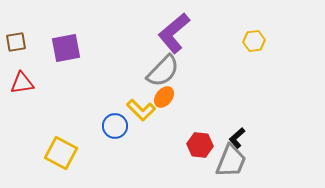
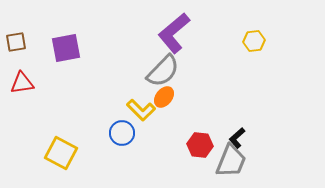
blue circle: moved 7 px right, 7 px down
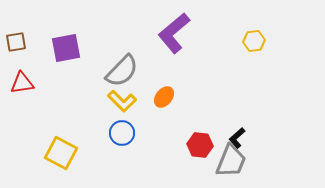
gray semicircle: moved 41 px left
yellow L-shape: moved 19 px left, 9 px up
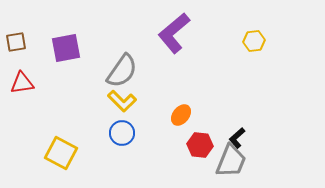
gray semicircle: rotated 9 degrees counterclockwise
orange ellipse: moved 17 px right, 18 px down
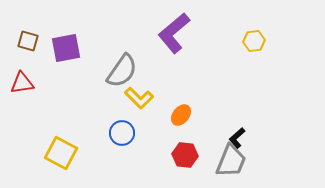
brown square: moved 12 px right, 1 px up; rotated 25 degrees clockwise
yellow L-shape: moved 17 px right, 3 px up
red hexagon: moved 15 px left, 10 px down
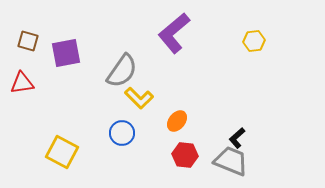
purple square: moved 5 px down
orange ellipse: moved 4 px left, 6 px down
yellow square: moved 1 px right, 1 px up
gray trapezoid: rotated 90 degrees counterclockwise
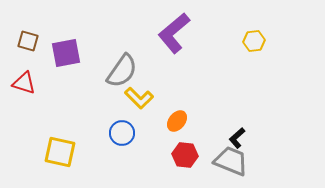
red triangle: moved 2 px right; rotated 25 degrees clockwise
yellow square: moved 2 px left; rotated 16 degrees counterclockwise
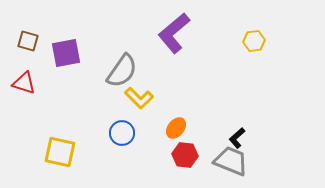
orange ellipse: moved 1 px left, 7 px down
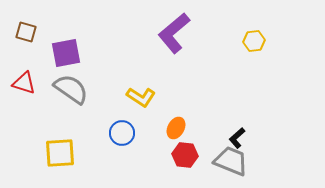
brown square: moved 2 px left, 9 px up
gray semicircle: moved 51 px left, 18 px down; rotated 90 degrees counterclockwise
yellow L-shape: moved 2 px right, 1 px up; rotated 12 degrees counterclockwise
orange ellipse: rotated 10 degrees counterclockwise
yellow square: moved 1 px down; rotated 16 degrees counterclockwise
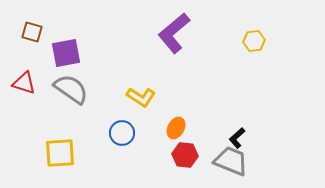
brown square: moved 6 px right
